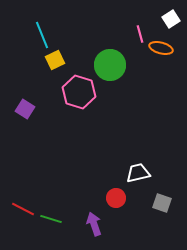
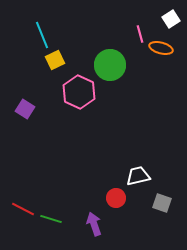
pink hexagon: rotated 8 degrees clockwise
white trapezoid: moved 3 px down
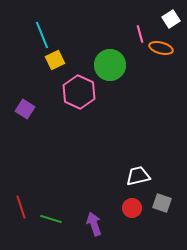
red circle: moved 16 px right, 10 px down
red line: moved 2 px left, 2 px up; rotated 45 degrees clockwise
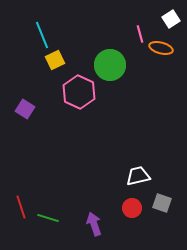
green line: moved 3 px left, 1 px up
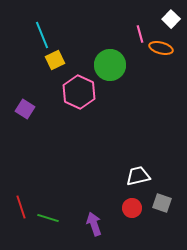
white square: rotated 12 degrees counterclockwise
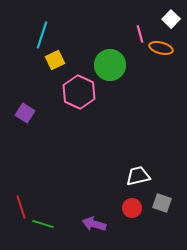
cyan line: rotated 40 degrees clockwise
purple square: moved 4 px down
green line: moved 5 px left, 6 px down
purple arrow: rotated 55 degrees counterclockwise
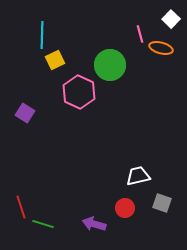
cyan line: rotated 16 degrees counterclockwise
red circle: moved 7 px left
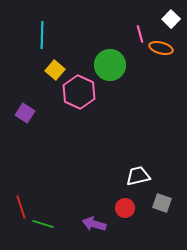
yellow square: moved 10 px down; rotated 24 degrees counterclockwise
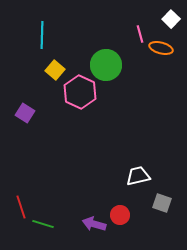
green circle: moved 4 px left
pink hexagon: moved 1 px right
red circle: moved 5 px left, 7 px down
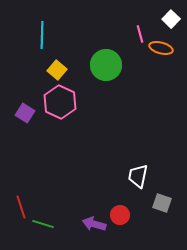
yellow square: moved 2 px right
pink hexagon: moved 20 px left, 10 px down
white trapezoid: rotated 65 degrees counterclockwise
